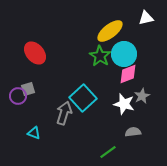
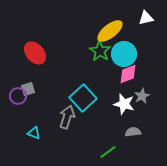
green star: moved 5 px up
gray arrow: moved 3 px right, 4 px down
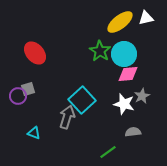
yellow ellipse: moved 10 px right, 9 px up
pink diamond: rotated 15 degrees clockwise
cyan square: moved 1 px left, 2 px down
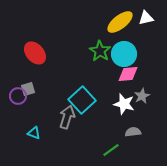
green line: moved 3 px right, 2 px up
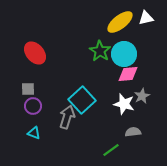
gray square: rotated 16 degrees clockwise
purple circle: moved 15 px right, 10 px down
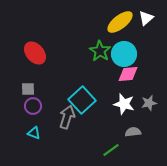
white triangle: rotated 28 degrees counterclockwise
gray star: moved 7 px right, 7 px down; rotated 14 degrees clockwise
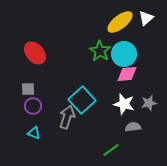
pink diamond: moved 1 px left
gray semicircle: moved 5 px up
